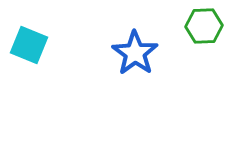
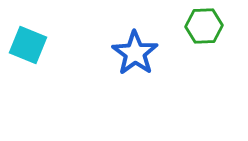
cyan square: moved 1 px left
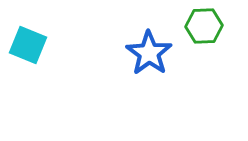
blue star: moved 14 px right
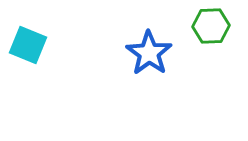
green hexagon: moved 7 px right
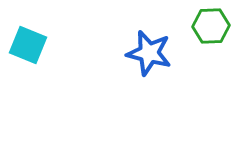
blue star: rotated 21 degrees counterclockwise
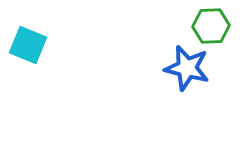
blue star: moved 38 px right, 15 px down
